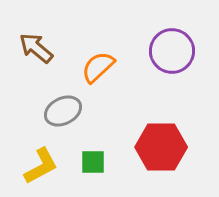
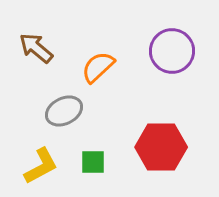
gray ellipse: moved 1 px right
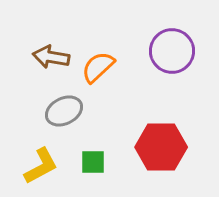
brown arrow: moved 15 px right, 9 px down; rotated 30 degrees counterclockwise
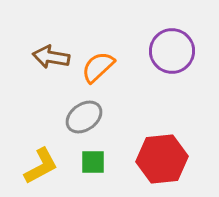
gray ellipse: moved 20 px right, 6 px down; rotated 9 degrees counterclockwise
red hexagon: moved 1 px right, 12 px down; rotated 6 degrees counterclockwise
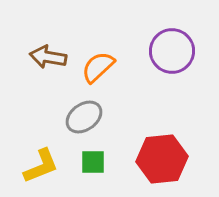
brown arrow: moved 3 px left
yellow L-shape: rotated 6 degrees clockwise
